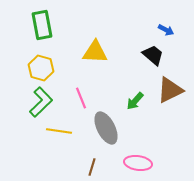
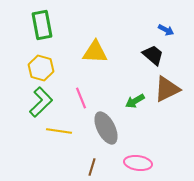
brown triangle: moved 3 px left, 1 px up
green arrow: rotated 18 degrees clockwise
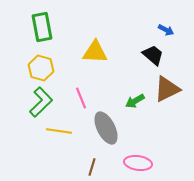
green rectangle: moved 2 px down
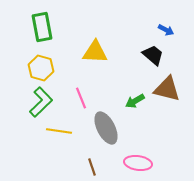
brown triangle: rotated 40 degrees clockwise
brown line: rotated 36 degrees counterclockwise
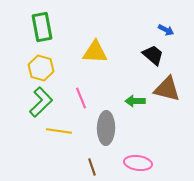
green arrow: rotated 30 degrees clockwise
gray ellipse: rotated 28 degrees clockwise
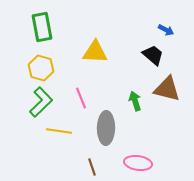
green arrow: rotated 72 degrees clockwise
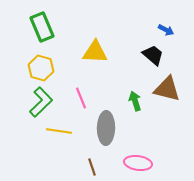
green rectangle: rotated 12 degrees counterclockwise
